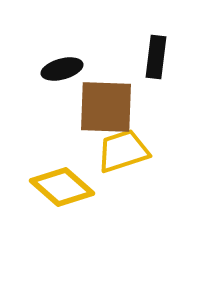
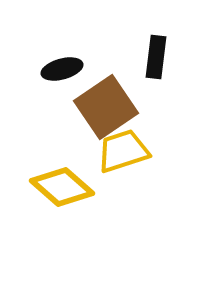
brown square: rotated 36 degrees counterclockwise
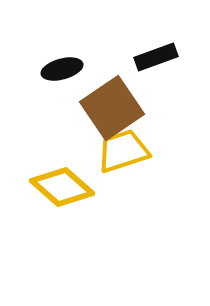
black rectangle: rotated 63 degrees clockwise
brown square: moved 6 px right, 1 px down
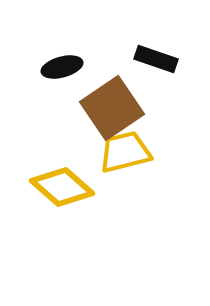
black rectangle: moved 2 px down; rotated 39 degrees clockwise
black ellipse: moved 2 px up
yellow trapezoid: moved 2 px right, 1 px down; rotated 4 degrees clockwise
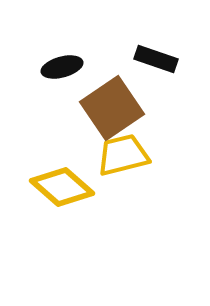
yellow trapezoid: moved 2 px left, 3 px down
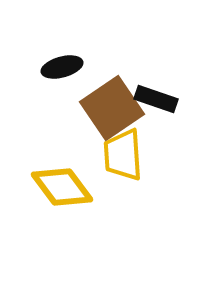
black rectangle: moved 40 px down
yellow trapezoid: rotated 80 degrees counterclockwise
yellow diamond: rotated 12 degrees clockwise
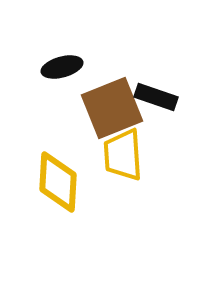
black rectangle: moved 2 px up
brown square: rotated 12 degrees clockwise
yellow diamond: moved 4 px left, 5 px up; rotated 40 degrees clockwise
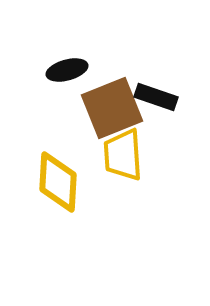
black ellipse: moved 5 px right, 3 px down
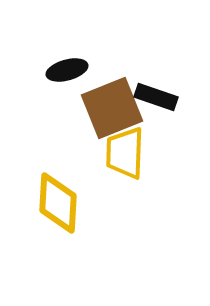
yellow trapezoid: moved 2 px right, 2 px up; rotated 6 degrees clockwise
yellow diamond: moved 21 px down
